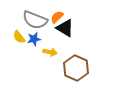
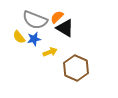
yellow arrow: rotated 32 degrees counterclockwise
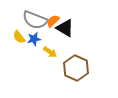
orange semicircle: moved 4 px left, 4 px down
yellow arrow: rotated 56 degrees clockwise
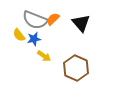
orange semicircle: moved 2 px up
black triangle: moved 16 px right, 5 px up; rotated 18 degrees clockwise
yellow semicircle: moved 2 px up
yellow arrow: moved 6 px left, 4 px down
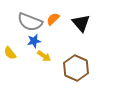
gray semicircle: moved 5 px left, 2 px down
yellow semicircle: moved 9 px left, 18 px down
blue star: moved 2 px down
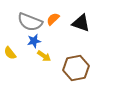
black triangle: rotated 30 degrees counterclockwise
brown hexagon: rotated 25 degrees clockwise
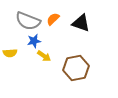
gray semicircle: moved 2 px left, 1 px up
yellow semicircle: rotated 56 degrees counterclockwise
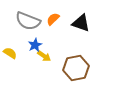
blue star: moved 1 px right, 4 px down; rotated 16 degrees counterclockwise
yellow semicircle: rotated 144 degrees counterclockwise
